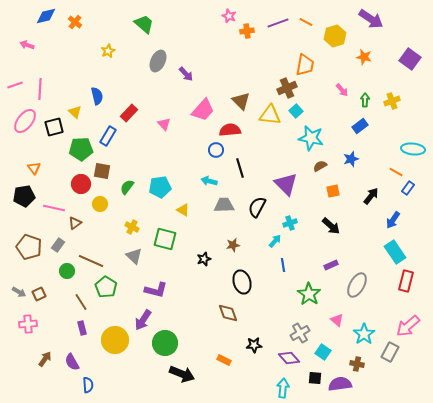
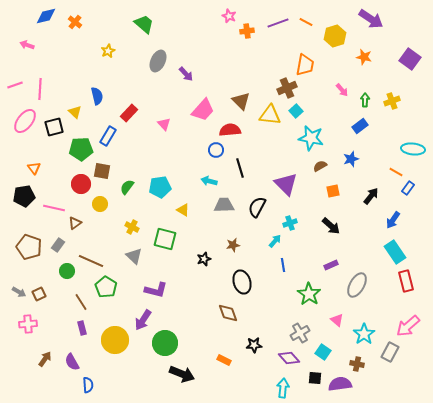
red rectangle at (406, 281): rotated 30 degrees counterclockwise
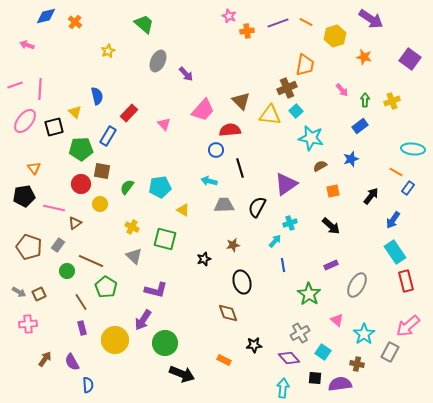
purple triangle at (286, 184): rotated 40 degrees clockwise
